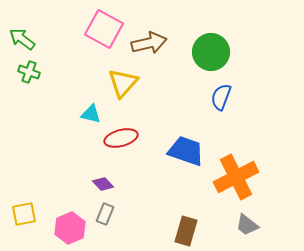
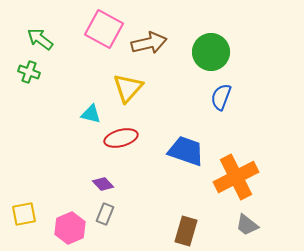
green arrow: moved 18 px right
yellow triangle: moved 5 px right, 5 px down
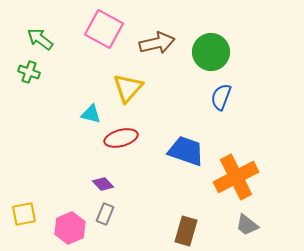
brown arrow: moved 8 px right
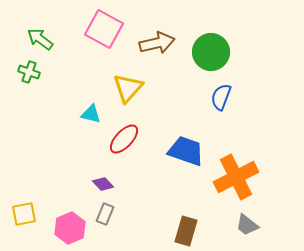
red ellipse: moved 3 px right, 1 px down; rotated 32 degrees counterclockwise
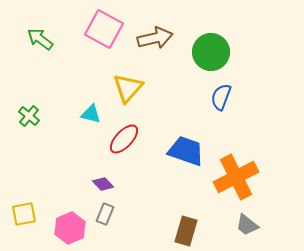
brown arrow: moved 2 px left, 5 px up
green cross: moved 44 px down; rotated 20 degrees clockwise
